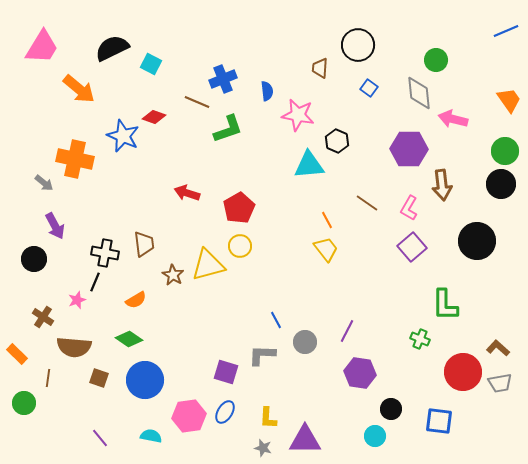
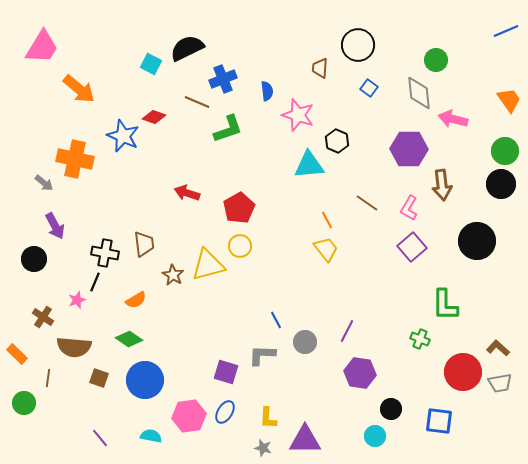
black semicircle at (112, 48): moved 75 px right
pink star at (298, 115): rotated 8 degrees clockwise
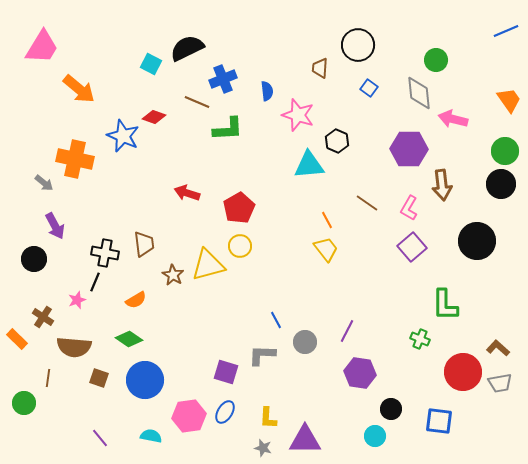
green L-shape at (228, 129): rotated 16 degrees clockwise
orange rectangle at (17, 354): moved 15 px up
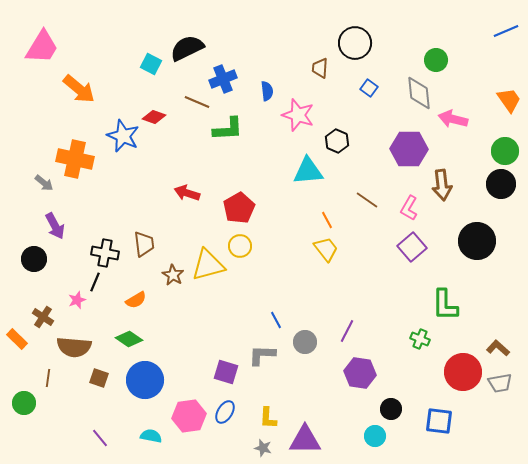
black circle at (358, 45): moved 3 px left, 2 px up
cyan triangle at (309, 165): moved 1 px left, 6 px down
brown line at (367, 203): moved 3 px up
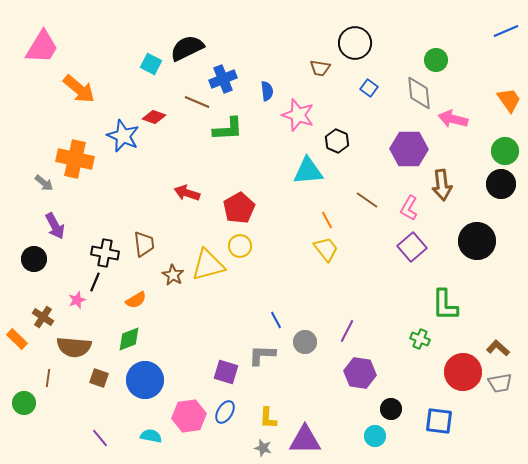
brown trapezoid at (320, 68): rotated 85 degrees counterclockwise
green diamond at (129, 339): rotated 56 degrees counterclockwise
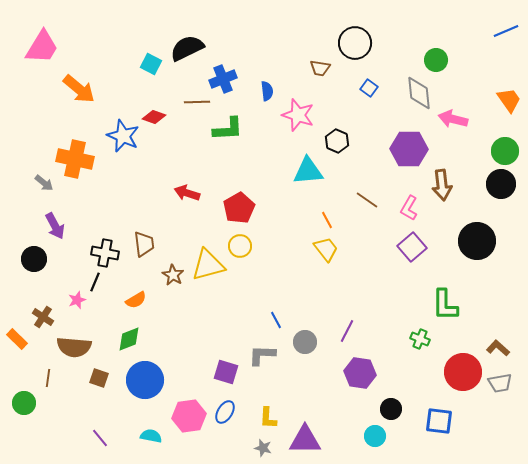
brown line at (197, 102): rotated 25 degrees counterclockwise
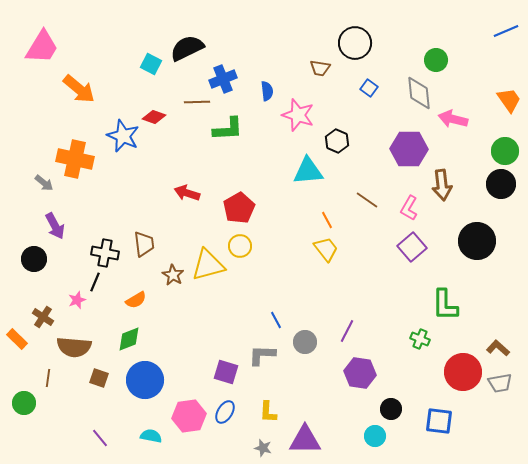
yellow L-shape at (268, 418): moved 6 px up
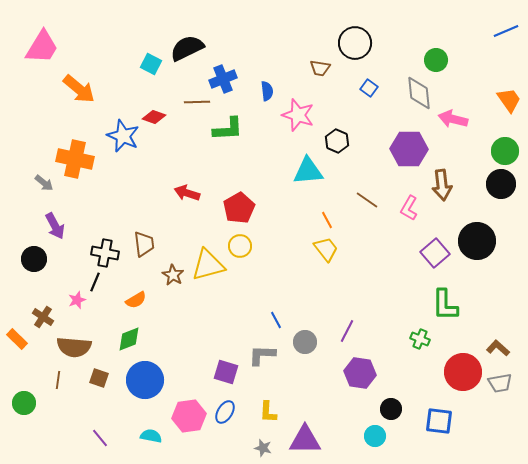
purple square at (412, 247): moved 23 px right, 6 px down
brown line at (48, 378): moved 10 px right, 2 px down
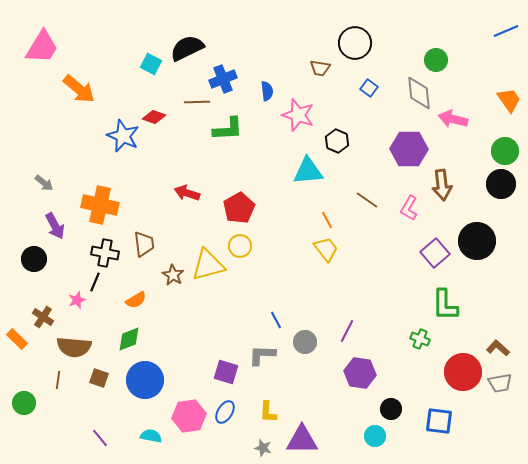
orange cross at (75, 159): moved 25 px right, 46 px down
purple triangle at (305, 440): moved 3 px left
